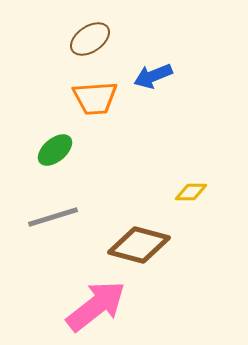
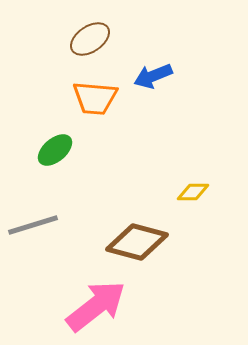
orange trapezoid: rotated 9 degrees clockwise
yellow diamond: moved 2 px right
gray line: moved 20 px left, 8 px down
brown diamond: moved 2 px left, 3 px up
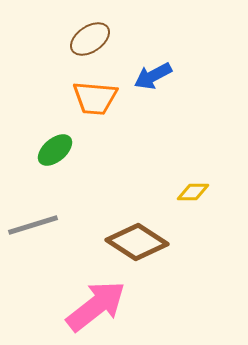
blue arrow: rotated 6 degrees counterclockwise
brown diamond: rotated 18 degrees clockwise
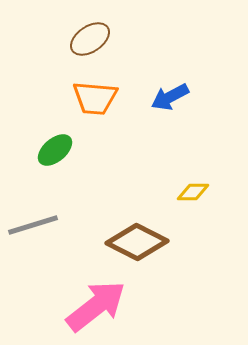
blue arrow: moved 17 px right, 21 px down
brown diamond: rotated 6 degrees counterclockwise
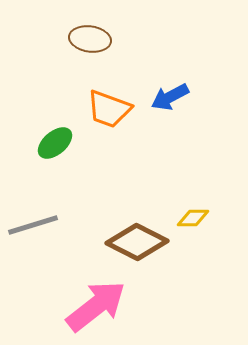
brown ellipse: rotated 42 degrees clockwise
orange trapezoid: moved 14 px right, 11 px down; rotated 15 degrees clockwise
green ellipse: moved 7 px up
yellow diamond: moved 26 px down
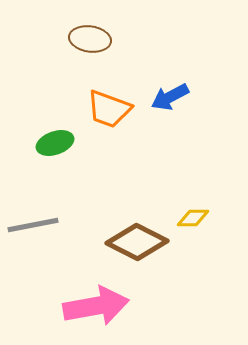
green ellipse: rotated 21 degrees clockwise
gray line: rotated 6 degrees clockwise
pink arrow: rotated 28 degrees clockwise
